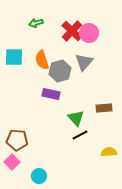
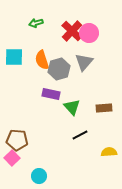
gray hexagon: moved 1 px left, 2 px up
green triangle: moved 4 px left, 11 px up
pink square: moved 4 px up
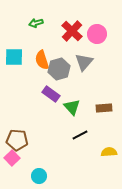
pink circle: moved 8 px right, 1 px down
purple rectangle: rotated 24 degrees clockwise
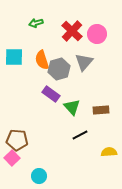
brown rectangle: moved 3 px left, 2 px down
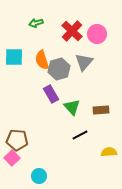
purple rectangle: rotated 24 degrees clockwise
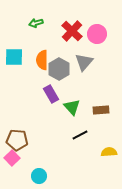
orange semicircle: rotated 18 degrees clockwise
gray hexagon: rotated 15 degrees counterclockwise
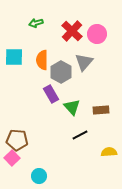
gray hexagon: moved 2 px right, 3 px down
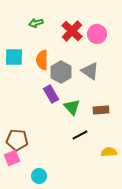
gray triangle: moved 6 px right, 9 px down; rotated 36 degrees counterclockwise
pink square: rotated 21 degrees clockwise
